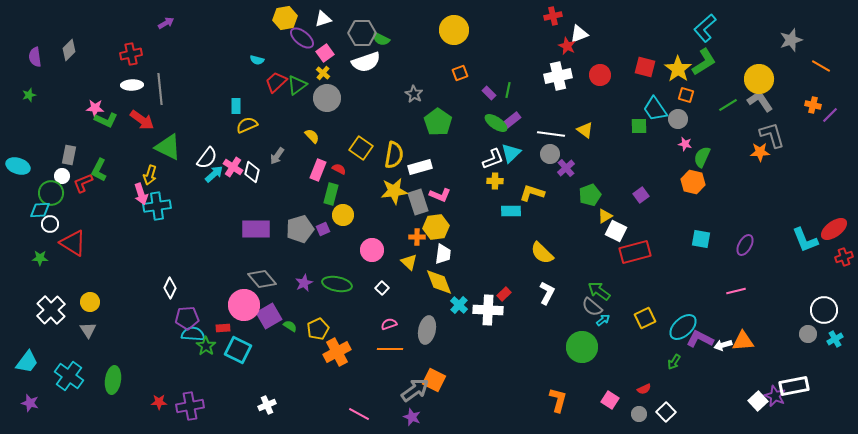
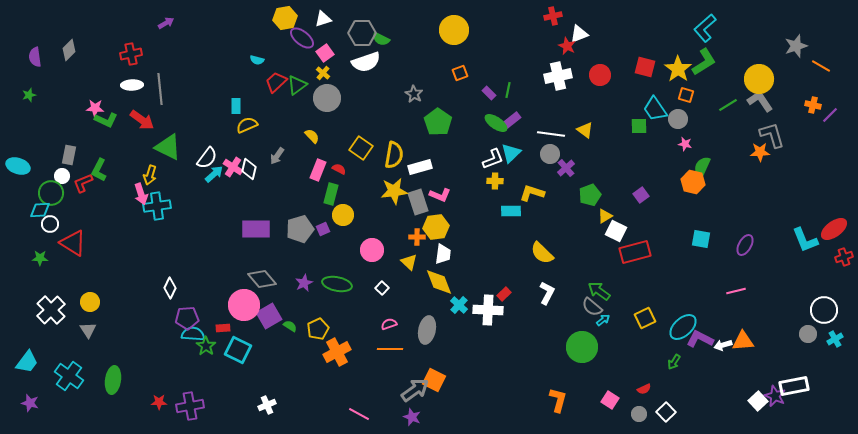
gray star at (791, 40): moved 5 px right, 6 px down
green semicircle at (702, 157): moved 10 px down
white diamond at (252, 172): moved 3 px left, 3 px up
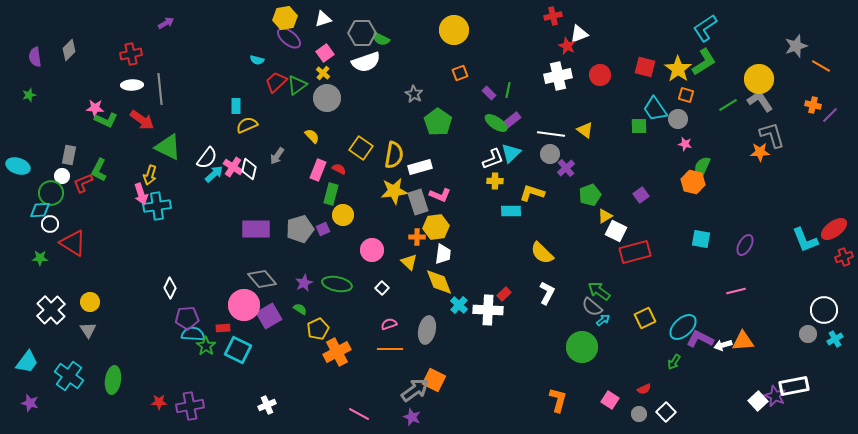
cyan L-shape at (705, 28): rotated 8 degrees clockwise
purple ellipse at (302, 38): moved 13 px left
green semicircle at (290, 326): moved 10 px right, 17 px up
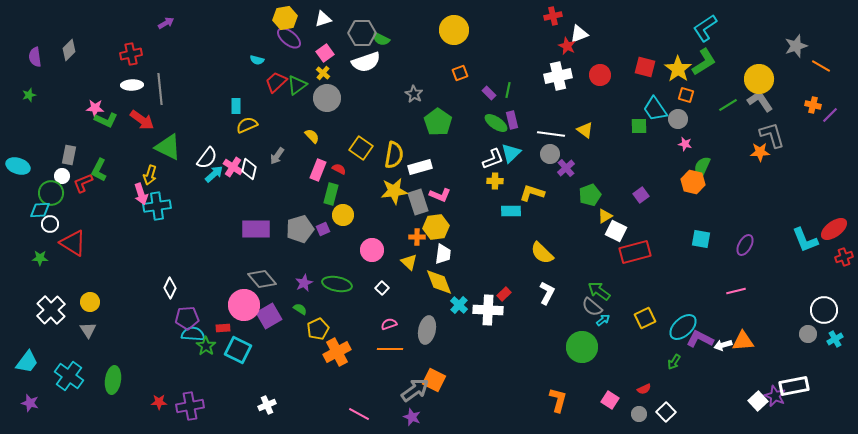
purple rectangle at (512, 120): rotated 66 degrees counterclockwise
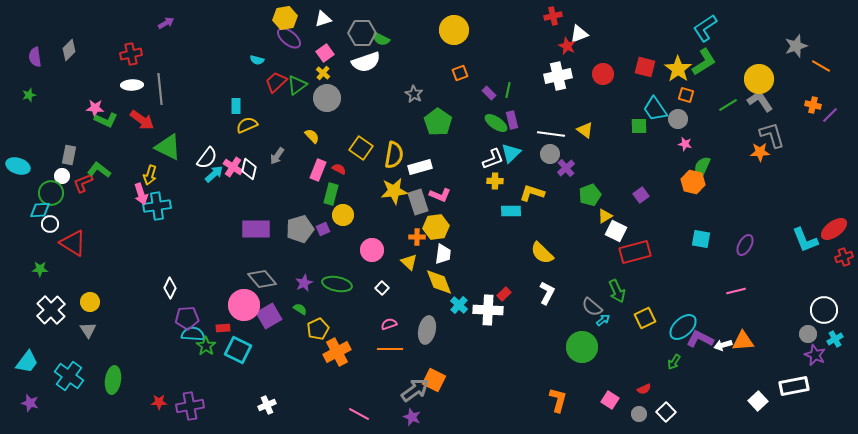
red circle at (600, 75): moved 3 px right, 1 px up
green L-shape at (99, 170): rotated 100 degrees clockwise
green star at (40, 258): moved 11 px down
green arrow at (599, 291): moved 18 px right; rotated 150 degrees counterclockwise
purple star at (775, 396): moved 40 px right, 41 px up
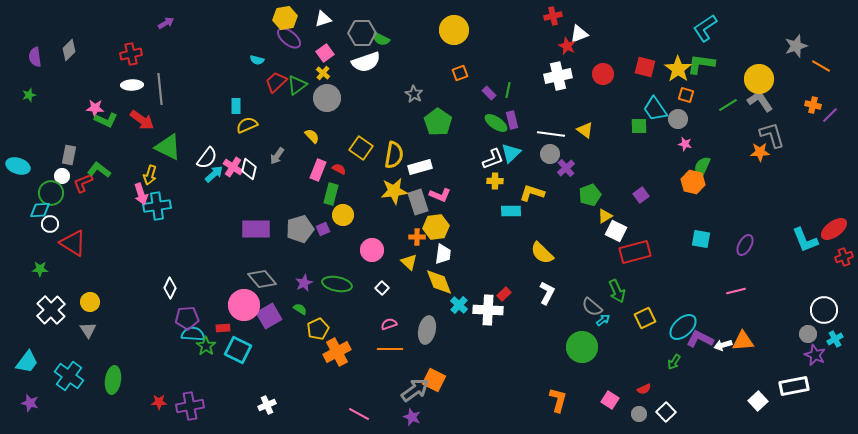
green L-shape at (704, 62): moved 3 px left, 2 px down; rotated 140 degrees counterclockwise
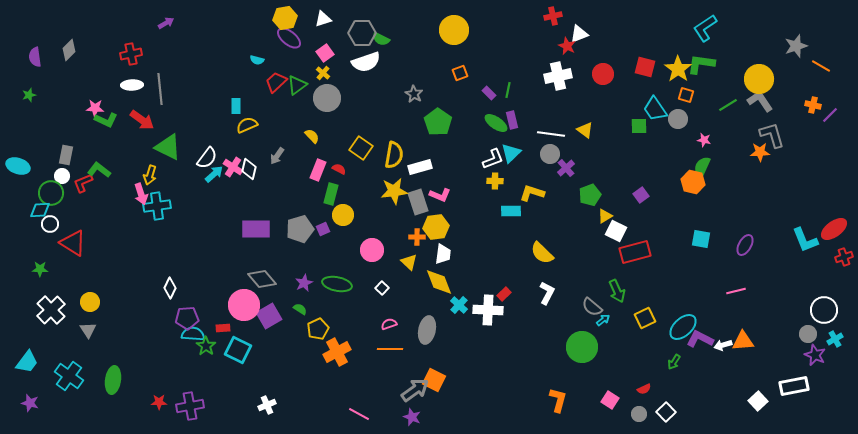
pink star at (685, 144): moved 19 px right, 4 px up
gray rectangle at (69, 155): moved 3 px left
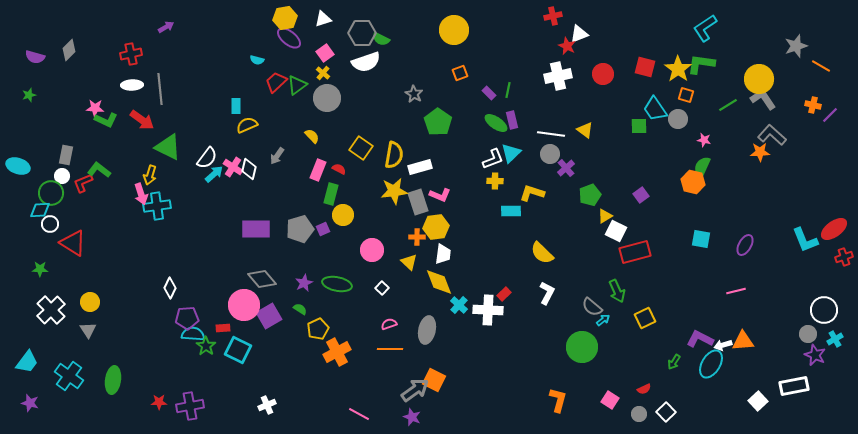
purple arrow at (166, 23): moved 4 px down
purple semicircle at (35, 57): rotated 66 degrees counterclockwise
gray L-shape at (760, 101): moved 3 px right, 2 px up
gray L-shape at (772, 135): rotated 32 degrees counterclockwise
cyan ellipse at (683, 327): moved 28 px right, 37 px down; rotated 16 degrees counterclockwise
